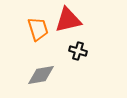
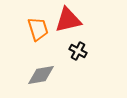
black cross: rotated 12 degrees clockwise
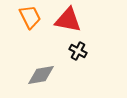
red triangle: rotated 24 degrees clockwise
orange trapezoid: moved 8 px left, 12 px up; rotated 10 degrees counterclockwise
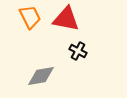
red triangle: moved 2 px left, 1 px up
gray diamond: moved 1 px down
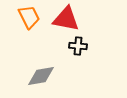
orange trapezoid: moved 1 px left
black cross: moved 5 px up; rotated 24 degrees counterclockwise
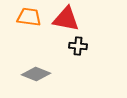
orange trapezoid: rotated 55 degrees counterclockwise
gray diamond: moved 5 px left, 2 px up; rotated 32 degrees clockwise
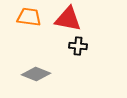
red triangle: moved 2 px right
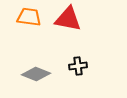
black cross: moved 20 px down; rotated 12 degrees counterclockwise
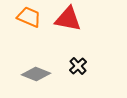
orange trapezoid: rotated 15 degrees clockwise
black cross: rotated 36 degrees counterclockwise
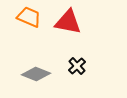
red triangle: moved 3 px down
black cross: moved 1 px left
